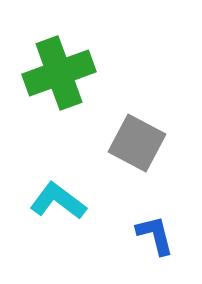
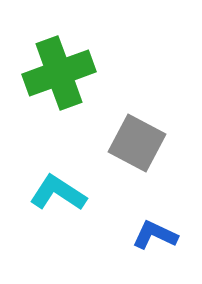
cyan L-shape: moved 8 px up; rotated 4 degrees counterclockwise
blue L-shape: rotated 51 degrees counterclockwise
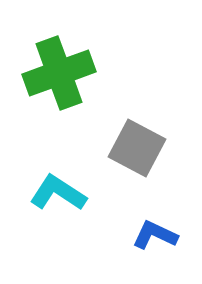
gray square: moved 5 px down
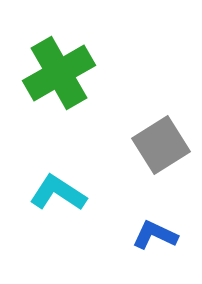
green cross: rotated 10 degrees counterclockwise
gray square: moved 24 px right, 3 px up; rotated 30 degrees clockwise
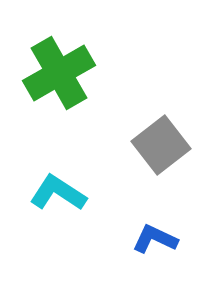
gray square: rotated 6 degrees counterclockwise
blue L-shape: moved 4 px down
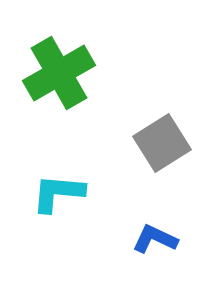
gray square: moved 1 px right, 2 px up; rotated 6 degrees clockwise
cyan L-shape: rotated 28 degrees counterclockwise
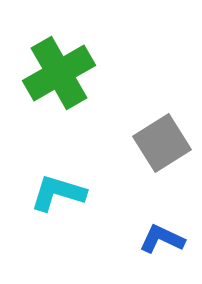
cyan L-shape: rotated 12 degrees clockwise
blue L-shape: moved 7 px right
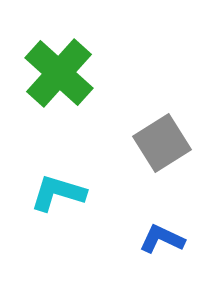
green cross: rotated 18 degrees counterclockwise
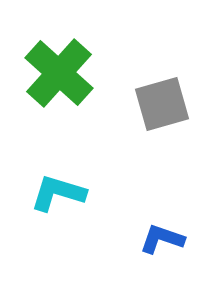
gray square: moved 39 px up; rotated 16 degrees clockwise
blue L-shape: rotated 6 degrees counterclockwise
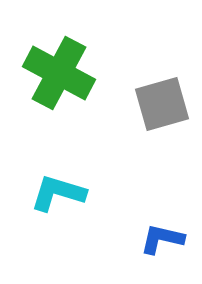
green cross: rotated 14 degrees counterclockwise
blue L-shape: rotated 6 degrees counterclockwise
